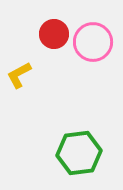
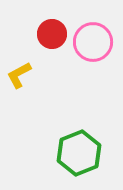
red circle: moved 2 px left
green hexagon: rotated 15 degrees counterclockwise
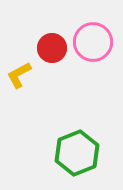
red circle: moved 14 px down
green hexagon: moved 2 px left
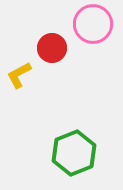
pink circle: moved 18 px up
green hexagon: moved 3 px left
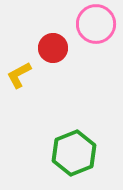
pink circle: moved 3 px right
red circle: moved 1 px right
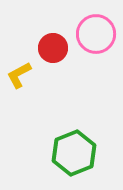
pink circle: moved 10 px down
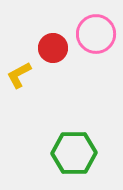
green hexagon: rotated 21 degrees clockwise
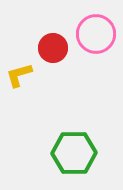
yellow L-shape: rotated 12 degrees clockwise
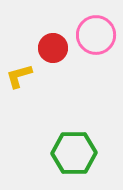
pink circle: moved 1 px down
yellow L-shape: moved 1 px down
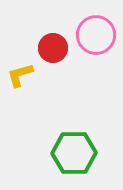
yellow L-shape: moved 1 px right, 1 px up
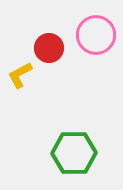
red circle: moved 4 px left
yellow L-shape: rotated 12 degrees counterclockwise
